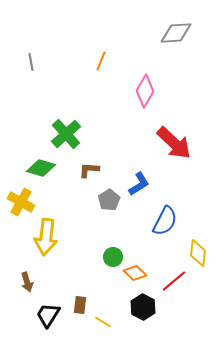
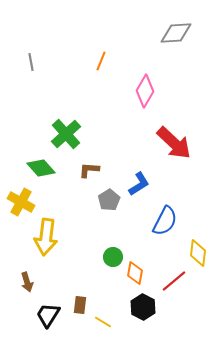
green diamond: rotated 32 degrees clockwise
orange diamond: rotated 55 degrees clockwise
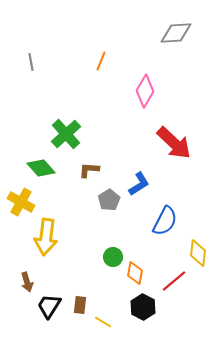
black trapezoid: moved 1 px right, 9 px up
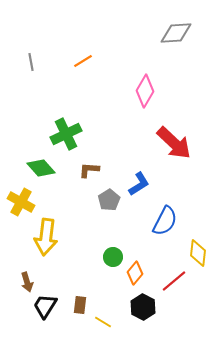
orange line: moved 18 px left; rotated 36 degrees clockwise
green cross: rotated 16 degrees clockwise
orange diamond: rotated 30 degrees clockwise
black trapezoid: moved 4 px left
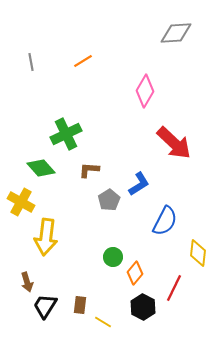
red line: moved 7 px down; rotated 24 degrees counterclockwise
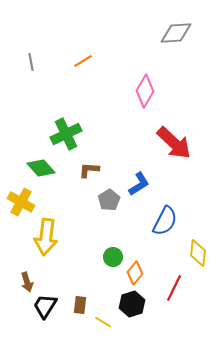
black hexagon: moved 11 px left, 3 px up; rotated 15 degrees clockwise
